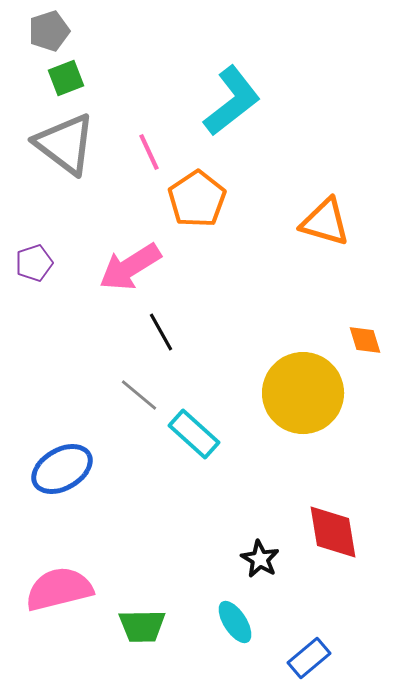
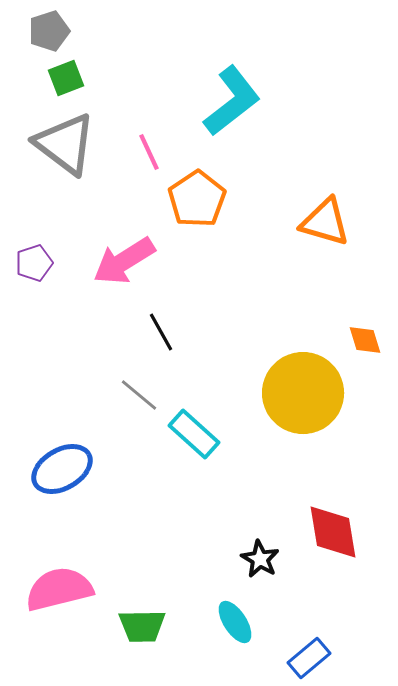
pink arrow: moved 6 px left, 6 px up
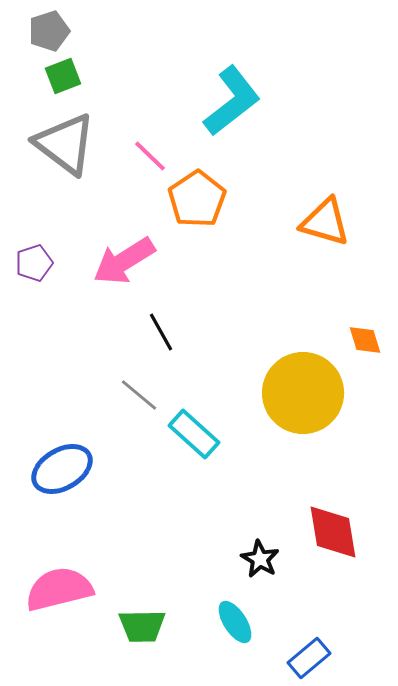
green square: moved 3 px left, 2 px up
pink line: moved 1 px right, 4 px down; rotated 21 degrees counterclockwise
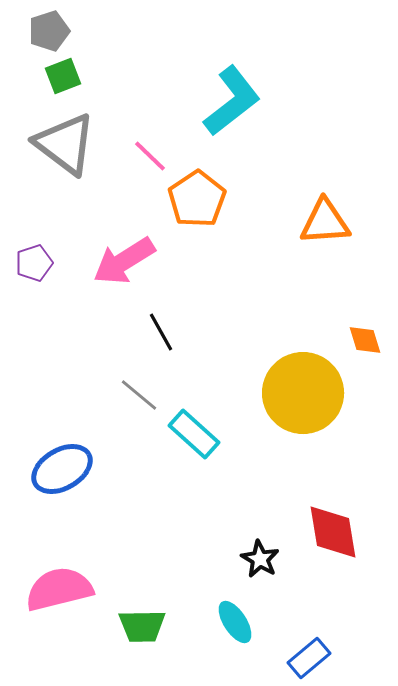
orange triangle: rotated 20 degrees counterclockwise
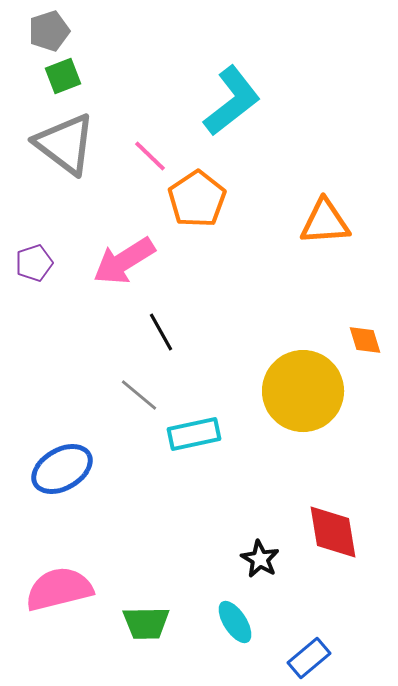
yellow circle: moved 2 px up
cyan rectangle: rotated 54 degrees counterclockwise
green trapezoid: moved 4 px right, 3 px up
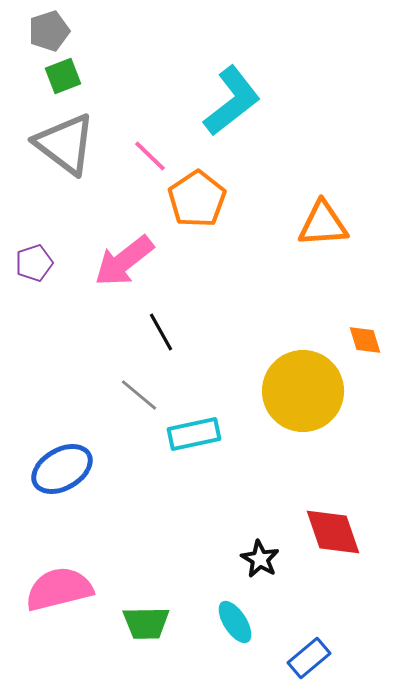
orange triangle: moved 2 px left, 2 px down
pink arrow: rotated 6 degrees counterclockwise
red diamond: rotated 10 degrees counterclockwise
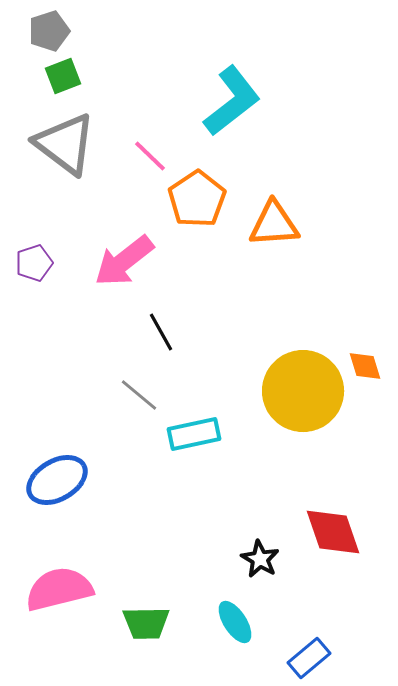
orange triangle: moved 49 px left
orange diamond: moved 26 px down
blue ellipse: moved 5 px left, 11 px down
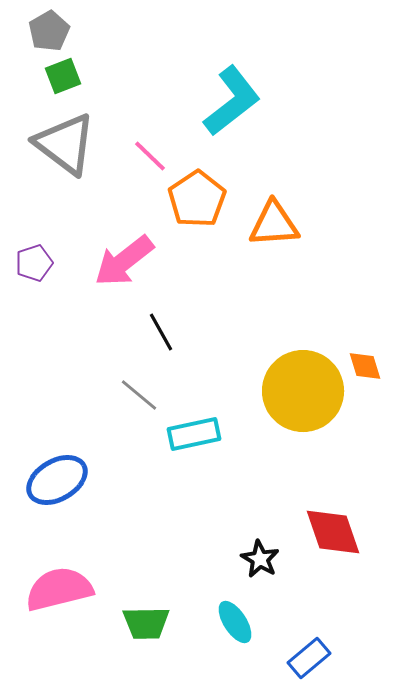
gray pentagon: rotated 12 degrees counterclockwise
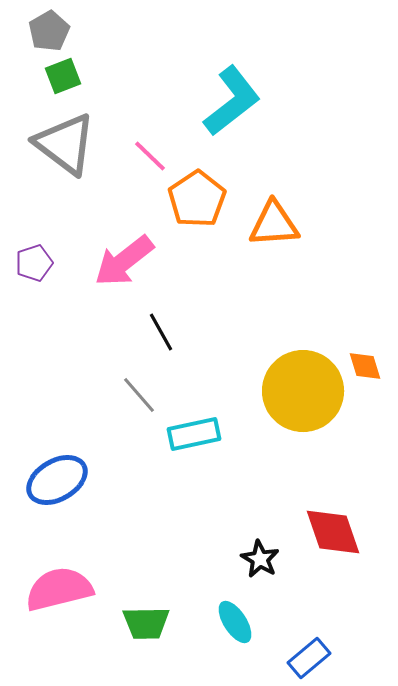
gray line: rotated 9 degrees clockwise
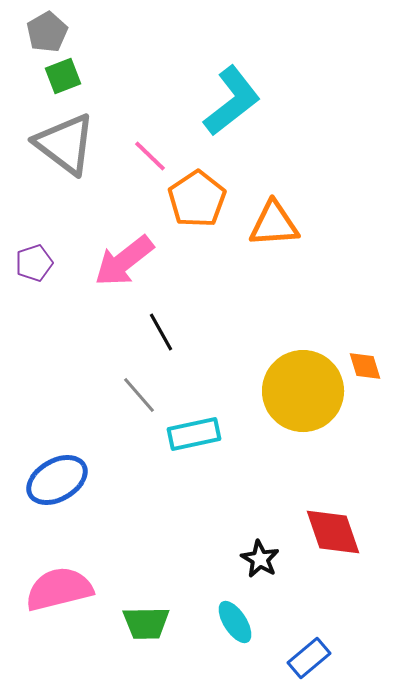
gray pentagon: moved 2 px left, 1 px down
